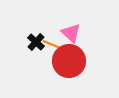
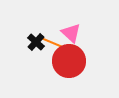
orange line: moved 2 px up
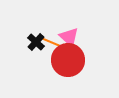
pink triangle: moved 2 px left, 4 px down
red circle: moved 1 px left, 1 px up
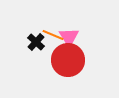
pink triangle: rotated 15 degrees clockwise
orange line: moved 8 px up
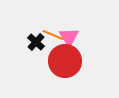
red circle: moved 3 px left, 1 px down
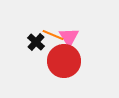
red circle: moved 1 px left
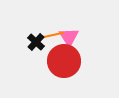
orange line: rotated 35 degrees counterclockwise
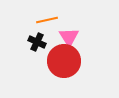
orange line: moved 6 px left, 15 px up
black cross: moved 1 px right; rotated 18 degrees counterclockwise
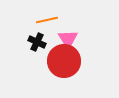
pink triangle: moved 1 px left, 2 px down
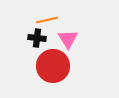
black cross: moved 4 px up; rotated 18 degrees counterclockwise
red circle: moved 11 px left, 5 px down
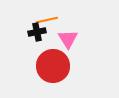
black cross: moved 6 px up; rotated 18 degrees counterclockwise
